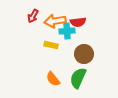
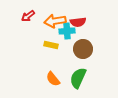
red arrow: moved 5 px left; rotated 24 degrees clockwise
brown circle: moved 1 px left, 5 px up
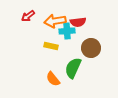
yellow rectangle: moved 1 px down
brown circle: moved 8 px right, 1 px up
green semicircle: moved 5 px left, 10 px up
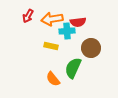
red arrow: rotated 24 degrees counterclockwise
orange arrow: moved 3 px left, 2 px up
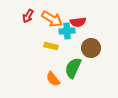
orange arrow: rotated 140 degrees counterclockwise
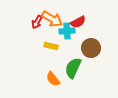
red arrow: moved 9 px right, 6 px down
red semicircle: rotated 21 degrees counterclockwise
